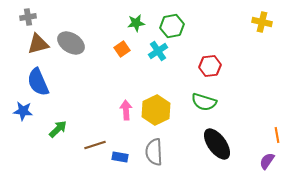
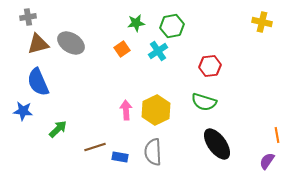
brown line: moved 2 px down
gray semicircle: moved 1 px left
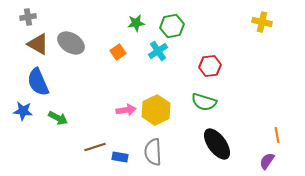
brown triangle: rotated 45 degrees clockwise
orange square: moved 4 px left, 3 px down
pink arrow: rotated 84 degrees clockwise
green arrow: moved 11 px up; rotated 72 degrees clockwise
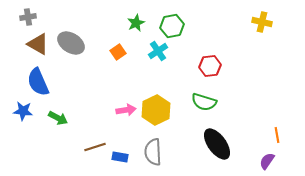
green star: rotated 18 degrees counterclockwise
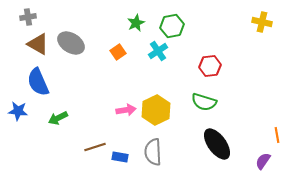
blue star: moved 5 px left
green arrow: rotated 126 degrees clockwise
purple semicircle: moved 4 px left
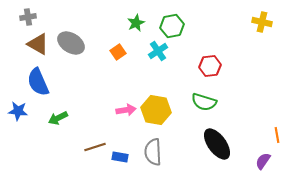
yellow hexagon: rotated 24 degrees counterclockwise
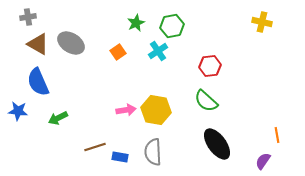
green semicircle: moved 2 px right, 1 px up; rotated 25 degrees clockwise
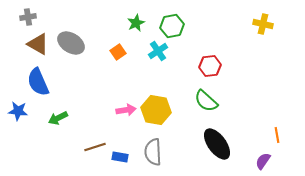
yellow cross: moved 1 px right, 2 px down
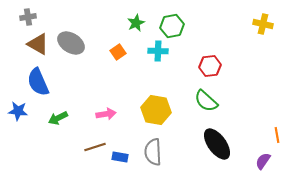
cyan cross: rotated 36 degrees clockwise
pink arrow: moved 20 px left, 4 px down
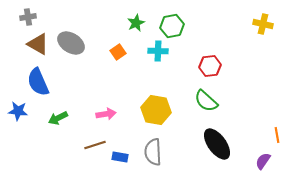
brown line: moved 2 px up
